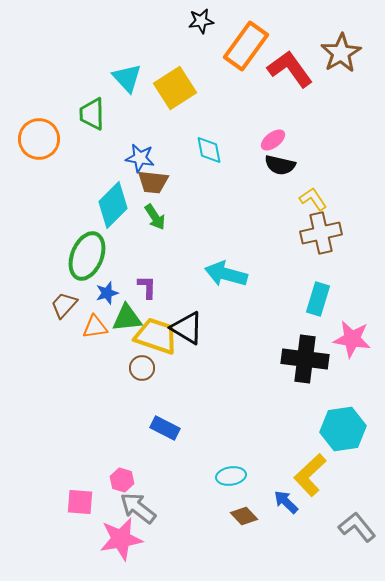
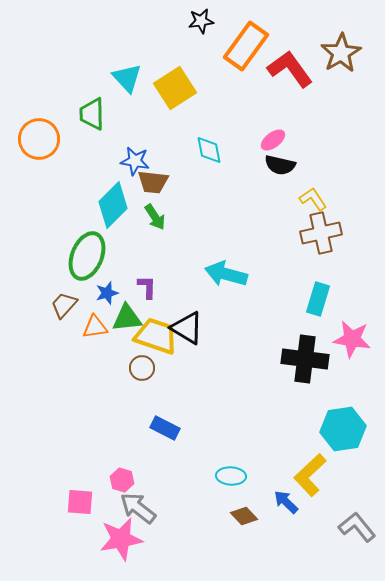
blue star at (140, 158): moved 5 px left, 3 px down
cyan ellipse at (231, 476): rotated 12 degrees clockwise
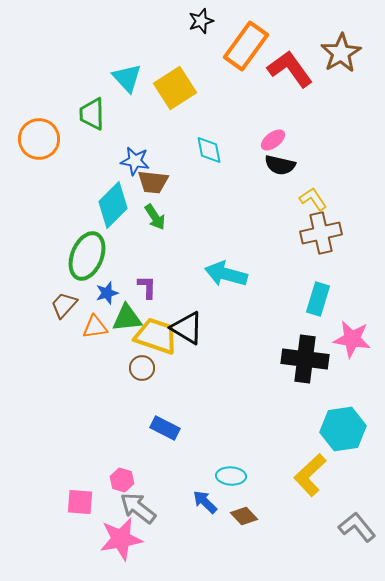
black star at (201, 21): rotated 10 degrees counterclockwise
blue arrow at (286, 502): moved 81 px left
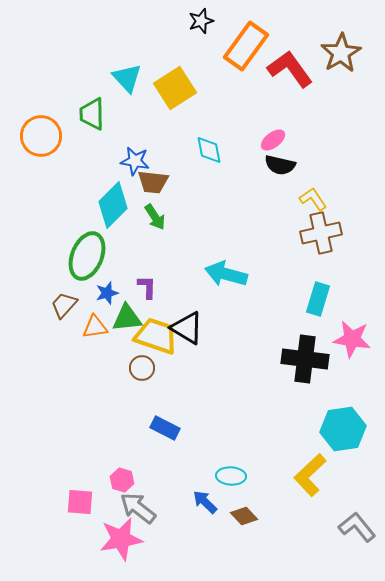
orange circle at (39, 139): moved 2 px right, 3 px up
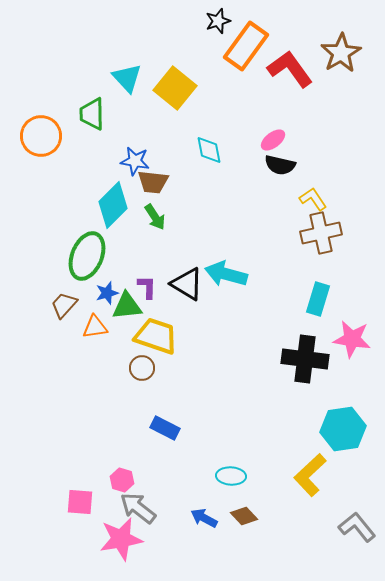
black star at (201, 21): moved 17 px right
yellow square at (175, 88): rotated 18 degrees counterclockwise
green triangle at (127, 318): moved 12 px up
black triangle at (187, 328): moved 44 px up
blue arrow at (205, 502): moved 1 px left, 16 px down; rotated 16 degrees counterclockwise
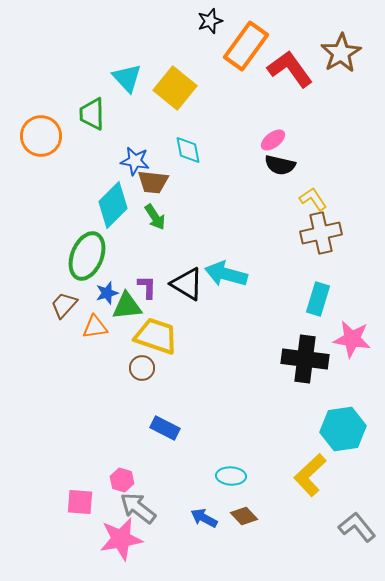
black star at (218, 21): moved 8 px left
cyan diamond at (209, 150): moved 21 px left
